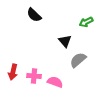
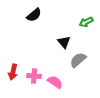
black semicircle: rotated 84 degrees counterclockwise
black triangle: moved 1 px left, 1 px down
pink semicircle: rotated 14 degrees clockwise
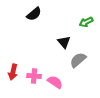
black semicircle: moved 1 px up
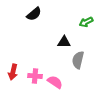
black triangle: rotated 48 degrees counterclockwise
gray semicircle: rotated 36 degrees counterclockwise
pink cross: moved 1 px right
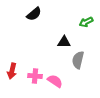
red arrow: moved 1 px left, 1 px up
pink semicircle: moved 1 px up
